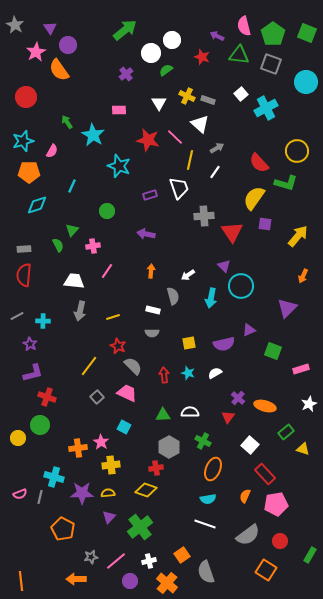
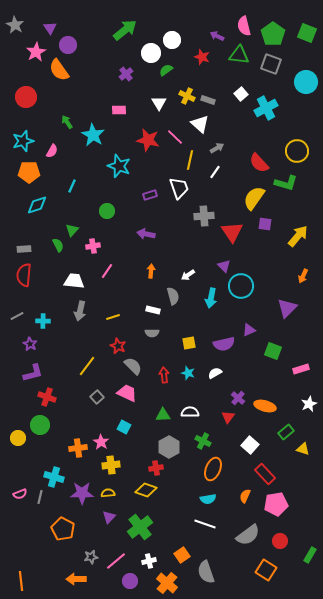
yellow line at (89, 366): moved 2 px left
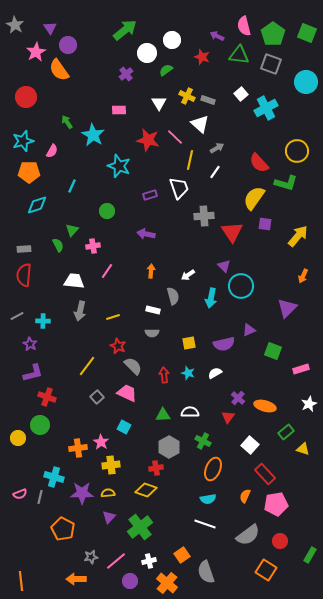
white circle at (151, 53): moved 4 px left
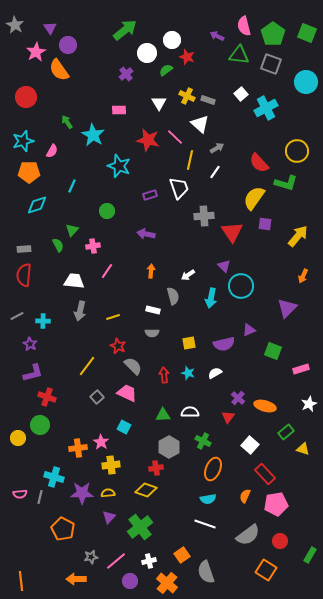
red star at (202, 57): moved 15 px left
pink semicircle at (20, 494): rotated 16 degrees clockwise
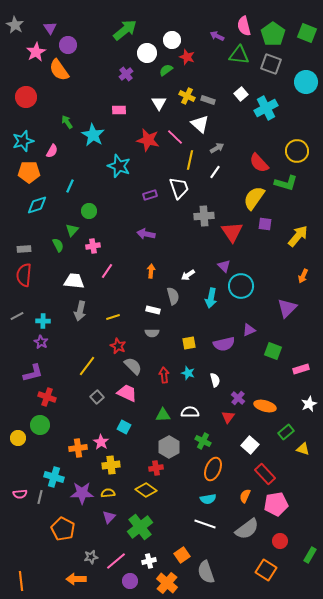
cyan line at (72, 186): moved 2 px left
green circle at (107, 211): moved 18 px left
purple star at (30, 344): moved 11 px right, 2 px up
white semicircle at (215, 373): moved 7 px down; rotated 104 degrees clockwise
yellow diamond at (146, 490): rotated 15 degrees clockwise
gray semicircle at (248, 535): moved 1 px left, 6 px up
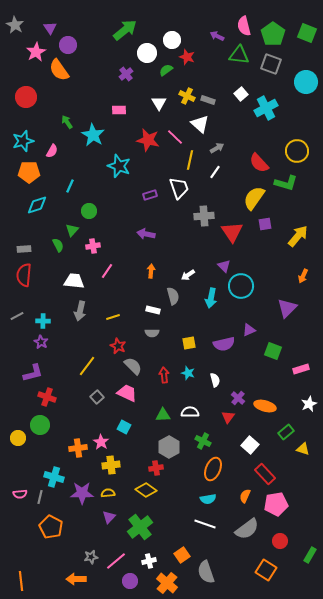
purple square at (265, 224): rotated 16 degrees counterclockwise
orange pentagon at (63, 529): moved 12 px left, 2 px up
